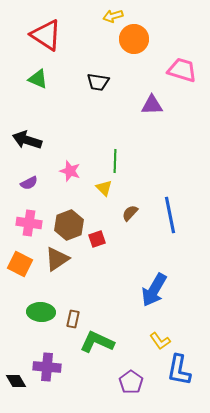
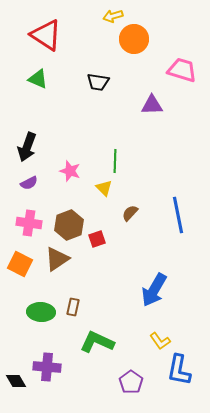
black arrow: moved 7 px down; rotated 88 degrees counterclockwise
blue line: moved 8 px right
brown rectangle: moved 12 px up
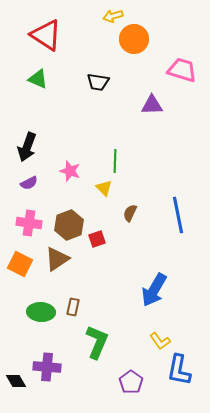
brown semicircle: rotated 18 degrees counterclockwise
green L-shape: rotated 88 degrees clockwise
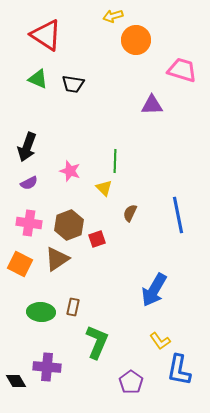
orange circle: moved 2 px right, 1 px down
black trapezoid: moved 25 px left, 2 px down
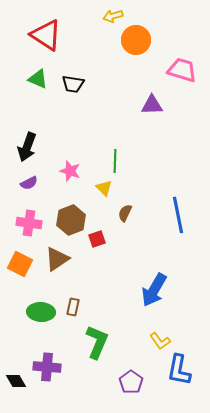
brown semicircle: moved 5 px left
brown hexagon: moved 2 px right, 5 px up
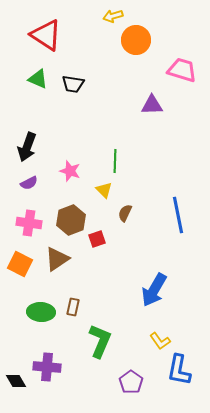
yellow triangle: moved 2 px down
green L-shape: moved 3 px right, 1 px up
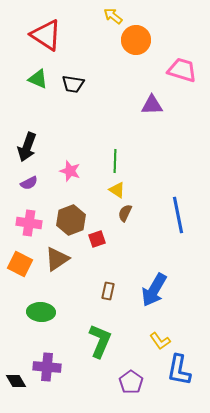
yellow arrow: rotated 54 degrees clockwise
yellow triangle: moved 13 px right; rotated 12 degrees counterclockwise
brown rectangle: moved 35 px right, 16 px up
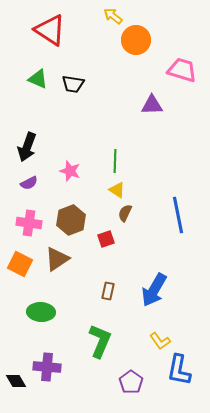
red triangle: moved 4 px right, 5 px up
red square: moved 9 px right
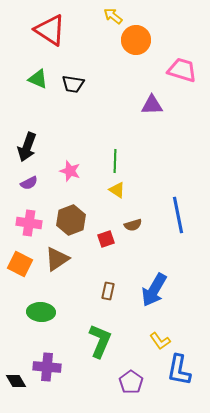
brown semicircle: moved 8 px right, 12 px down; rotated 132 degrees counterclockwise
